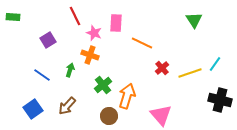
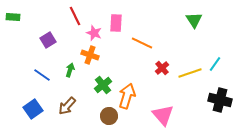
pink triangle: moved 2 px right
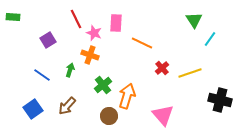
red line: moved 1 px right, 3 px down
cyan line: moved 5 px left, 25 px up
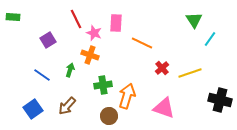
green cross: rotated 30 degrees clockwise
pink triangle: moved 1 px right, 7 px up; rotated 30 degrees counterclockwise
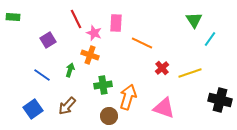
orange arrow: moved 1 px right, 1 px down
